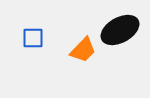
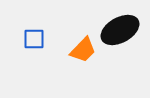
blue square: moved 1 px right, 1 px down
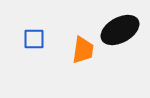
orange trapezoid: rotated 36 degrees counterclockwise
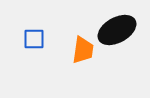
black ellipse: moved 3 px left
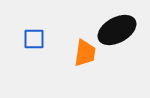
orange trapezoid: moved 2 px right, 3 px down
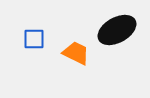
orange trapezoid: moved 9 px left; rotated 72 degrees counterclockwise
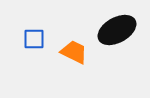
orange trapezoid: moved 2 px left, 1 px up
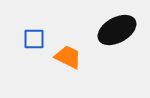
orange trapezoid: moved 6 px left, 5 px down
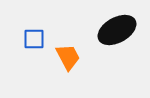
orange trapezoid: rotated 36 degrees clockwise
